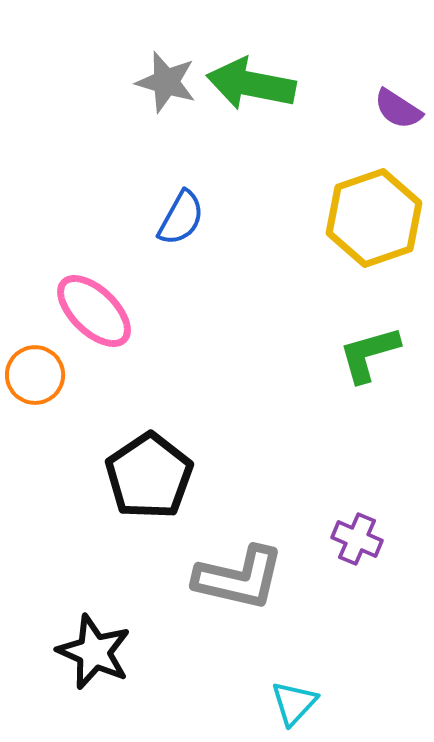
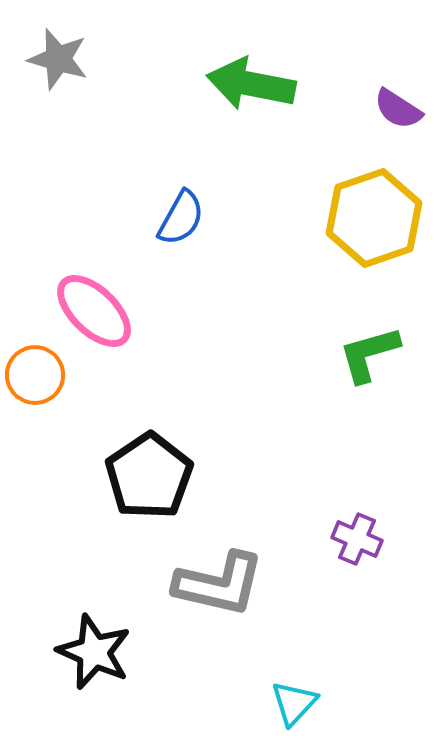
gray star: moved 108 px left, 23 px up
gray L-shape: moved 20 px left, 6 px down
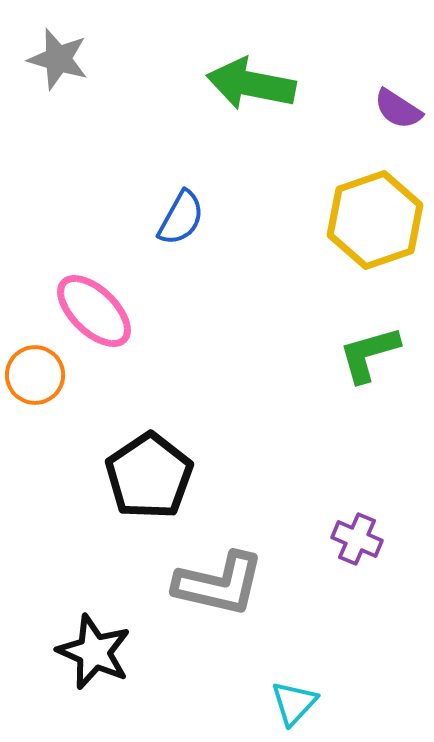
yellow hexagon: moved 1 px right, 2 px down
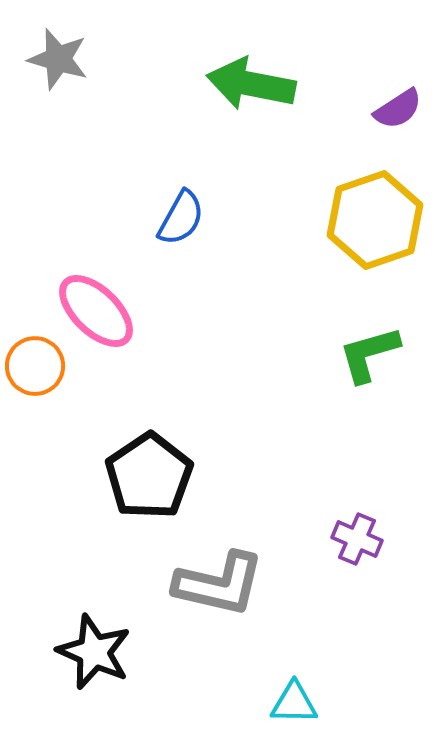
purple semicircle: rotated 66 degrees counterclockwise
pink ellipse: moved 2 px right
orange circle: moved 9 px up
cyan triangle: rotated 48 degrees clockwise
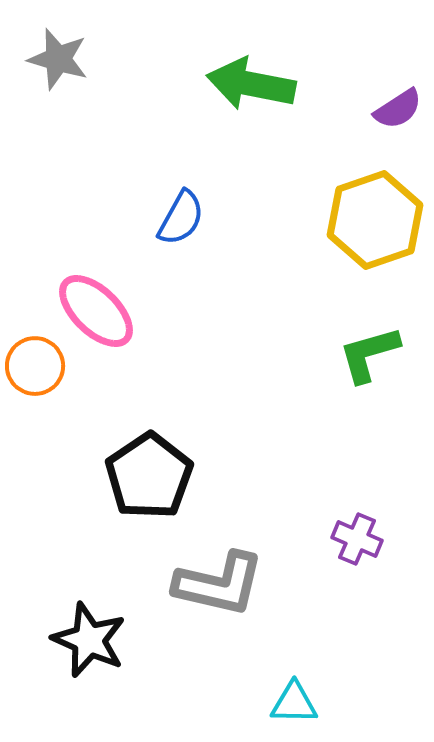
black star: moved 5 px left, 12 px up
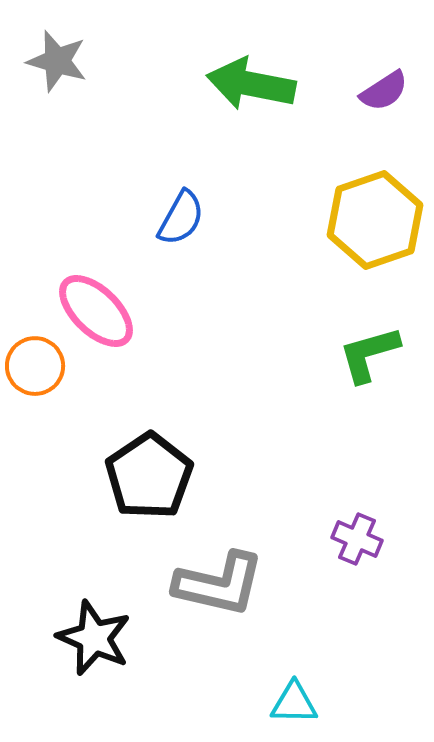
gray star: moved 1 px left, 2 px down
purple semicircle: moved 14 px left, 18 px up
black star: moved 5 px right, 2 px up
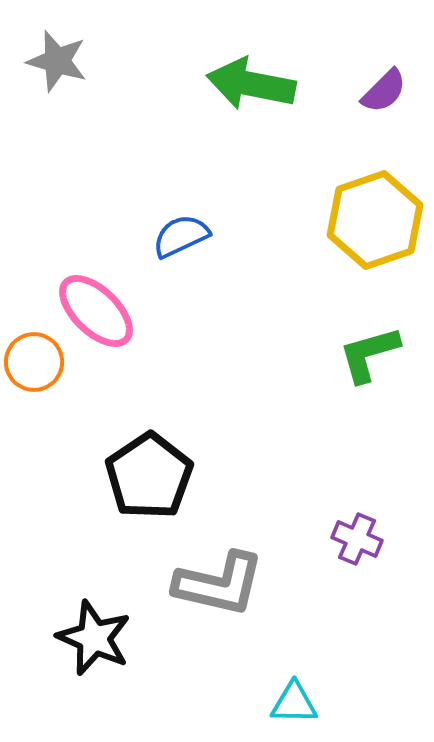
purple semicircle: rotated 12 degrees counterclockwise
blue semicircle: moved 18 px down; rotated 144 degrees counterclockwise
orange circle: moved 1 px left, 4 px up
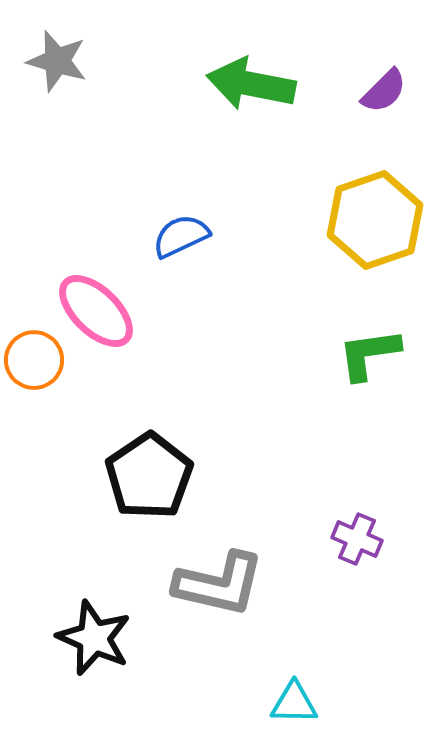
green L-shape: rotated 8 degrees clockwise
orange circle: moved 2 px up
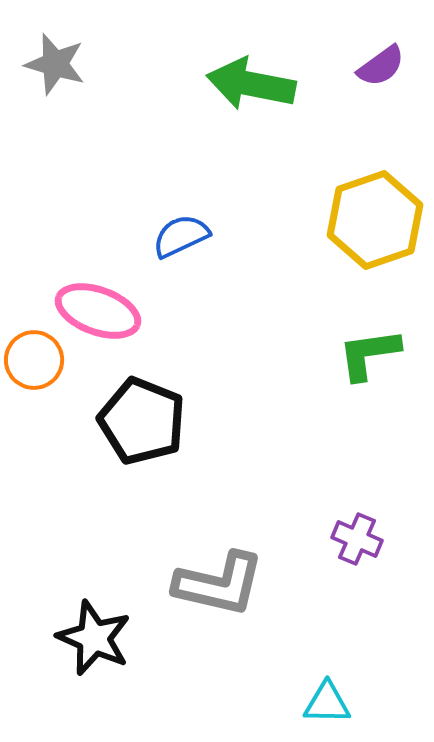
gray star: moved 2 px left, 3 px down
purple semicircle: moved 3 px left, 25 px up; rotated 9 degrees clockwise
pink ellipse: moved 2 px right; rotated 24 degrees counterclockwise
black pentagon: moved 7 px left, 55 px up; rotated 16 degrees counterclockwise
cyan triangle: moved 33 px right
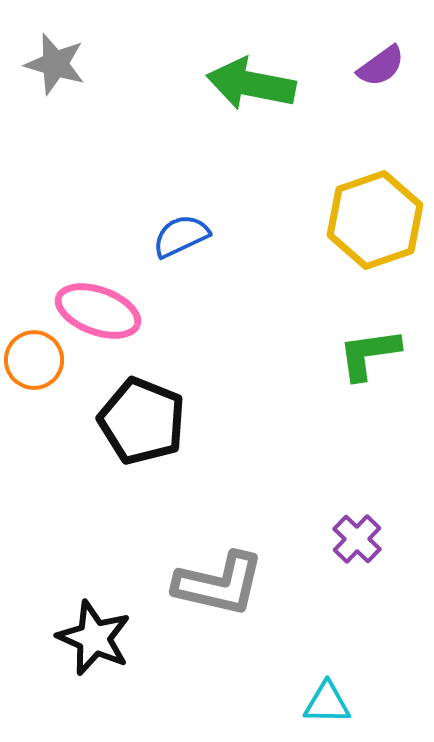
purple cross: rotated 21 degrees clockwise
